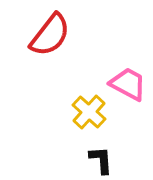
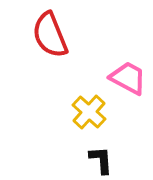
red semicircle: rotated 120 degrees clockwise
pink trapezoid: moved 6 px up
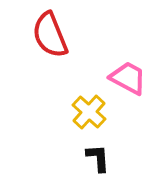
black L-shape: moved 3 px left, 2 px up
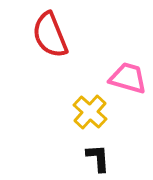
pink trapezoid: rotated 12 degrees counterclockwise
yellow cross: moved 1 px right
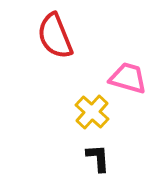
red semicircle: moved 5 px right, 1 px down
yellow cross: moved 2 px right
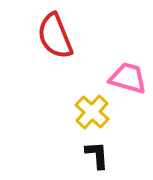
black L-shape: moved 1 px left, 3 px up
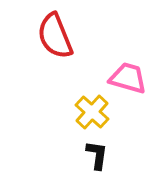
black L-shape: rotated 12 degrees clockwise
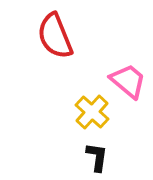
pink trapezoid: moved 3 px down; rotated 24 degrees clockwise
black L-shape: moved 2 px down
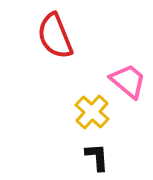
black L-shape: rotated 12 degrees counterclockwise
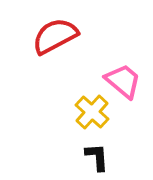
red semicircle: rotated 84 degrees clockwise
pink trapezoid: moved 5 px left
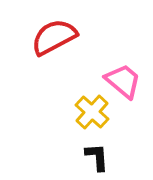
red semicircle: moved 1 px left, 1 px down
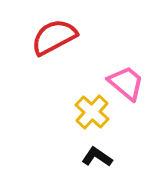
pink trapezoid: moved 3 px right, 2 px down
black L-shape: rotated 52 degrees counterclockwise
